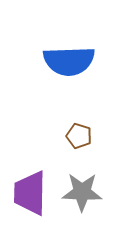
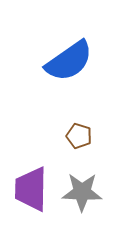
blue semicircle: rotated 33 degrees counterclockwise
purple trapezoid: moved 1 px right, 4 px up
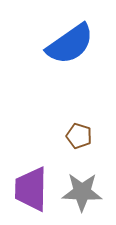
blue semicircle: moved 1 px right, 17 px up
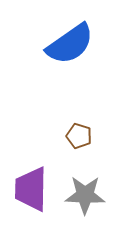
gray star: moved 3 px right, 3 px down
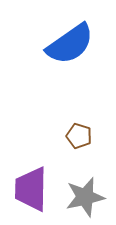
gray star: moved 2 px down; rotated 15 degrees counterclockwise
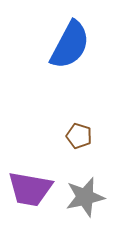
blue semicircle: moved 1 px down; rotated 27 degrees counterclockwise
purple trapezoid: moved 1 px left; rotated 81 degrees counterclockwise
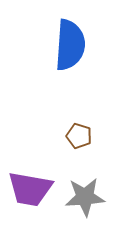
blue semicircle: rotated 24 degrees counterclockwise
gray star: rotated 9 degrees clockwise
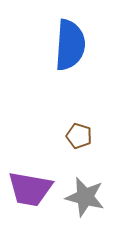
gray star: rotated 18 degrees clockwise
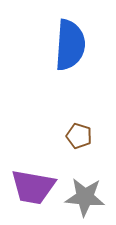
purple trapezoid: moved 3 px right, 2 px up
gray star: rotated 9 degrees counterclockwise
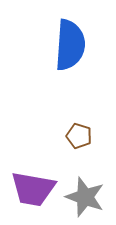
purple trapezoid: moved 2 px down
gray star: rotated 15 degrees clockwise
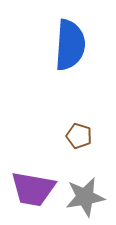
gray star: rotated 30 degrees counterclockwise
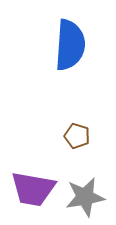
brown pentagon: moved 2 px left
